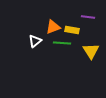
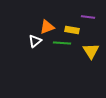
orange triangle: moved 6 px left
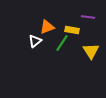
green line: rotated 60 degrees counterclockwise
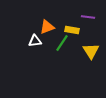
white triangle: rotated 32 degrees clockwise
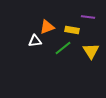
green line: moved 1 px right, 5 px down; rotated 18 degrees clockwise
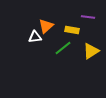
orange triangle: moved 1 px left, 1 px up; rotated 21 degrees counterclockwise
white triangle: moved 4 px up
yellow triangle: rotated 30 degrees clockwise
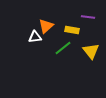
yellow triangle: rotated 36 degrees counterclockwise
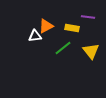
orange triangle: rotated 14 degrees clockwise
yellow rectangle: moved 2 px up
white triangle: moved 1 px up
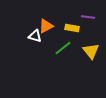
white triangle: rotated 24 degrees clockwise
